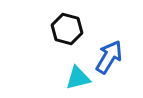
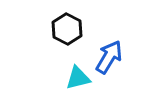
black hexagon: rotated 12 degrees clockwise
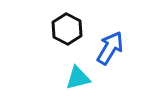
blue arrow: moved 1 px right, 9 px up
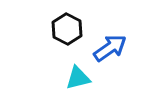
blue arrow: rotated 24 degrees clockwise
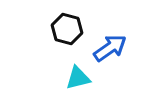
black hexagon: rotated 12 degrees counterclockwise
